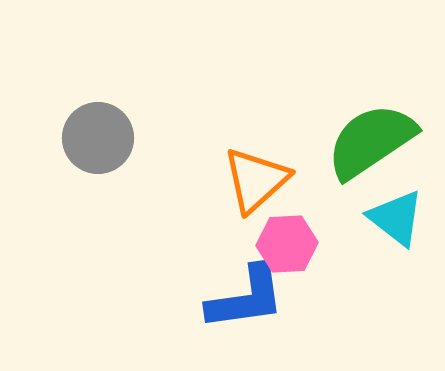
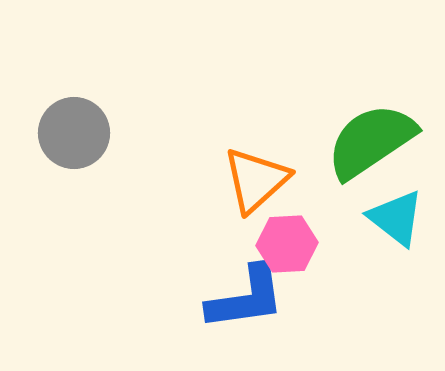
gray circle: moved 24 px left, 5 px up
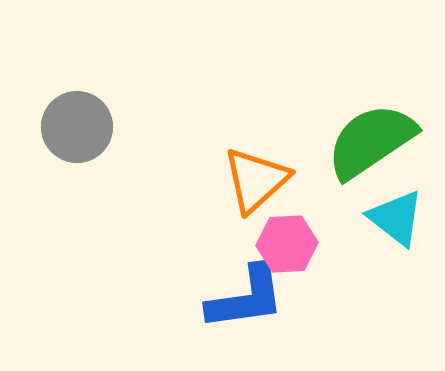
gray circle: moved 3 px right, 6 px up
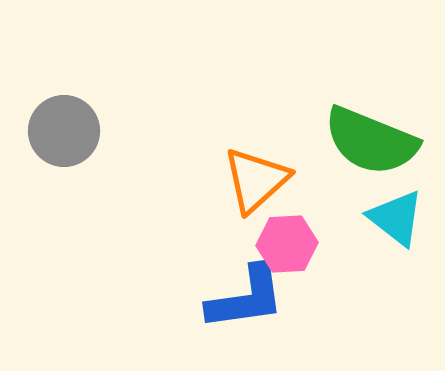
gray circle: moved 13 px left, 4 px down
green semicircle: rotated 124 degrees counterclockwise
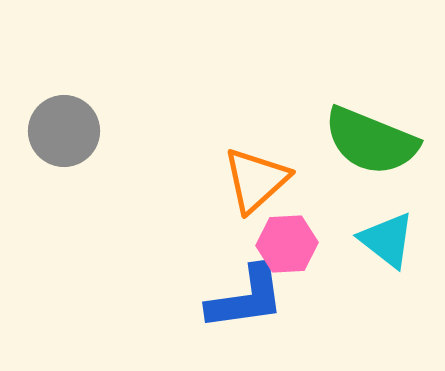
cyan triangle: moved 9 px left, 22 px down
